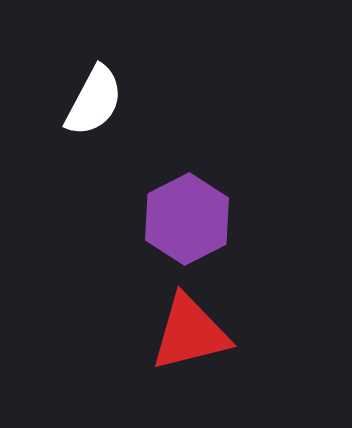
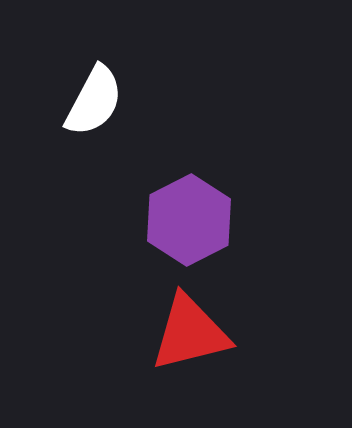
purple hexagon: moved 2 px right, 1 px down
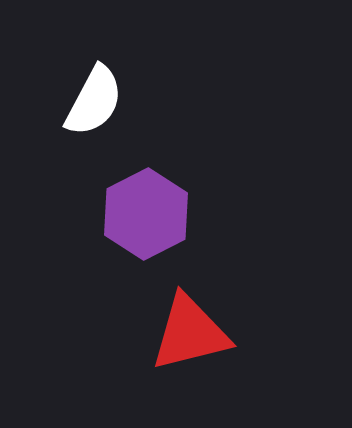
purple hexagon: moved 43 px left, 6 px up
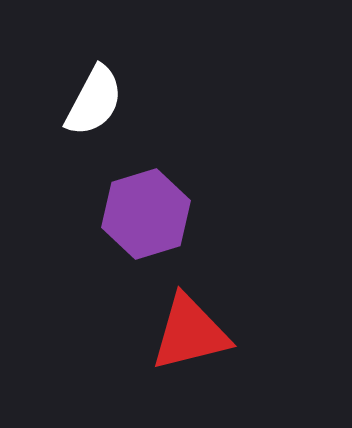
purple hexagon: rotated 10 degrees clockwise
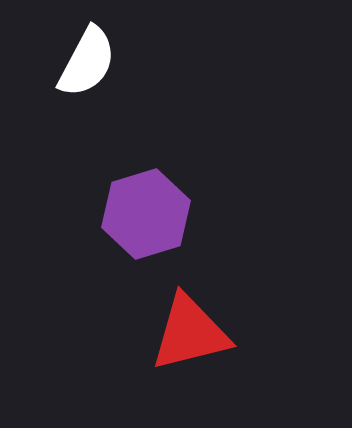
white semicircle: moved 7 px left, 39 px up
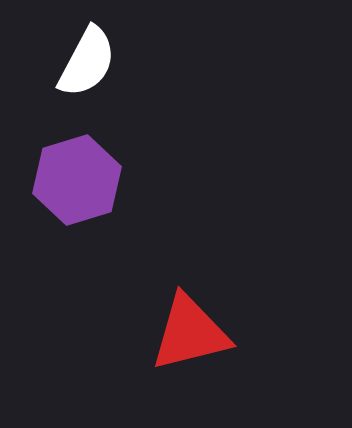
purple hexagon: moved 69 px left, 34 px up
